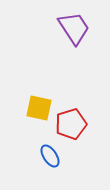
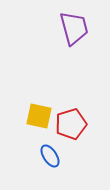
purple trapezoid: rotated 18 degrees clockwise
yellow square: moved 8 px down
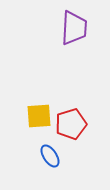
purple trapezoid: rotated 18 degrees clockwise
yellow square: rotated 16 degrees counterclockwise
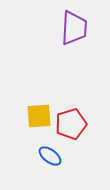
blue ellipse: rotated 20 degrees counterclockwise
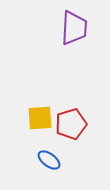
yellow square: moved 1 px right, 2 px down
blue ellipse: moved 1 px left, 4 px down
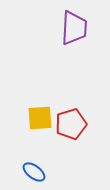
blue ellipse: moved 15 px left, 12 px down
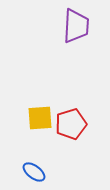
purple trapezoid: moved 2 px right, 2 px up
